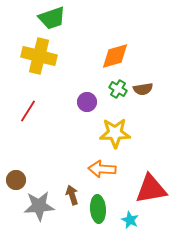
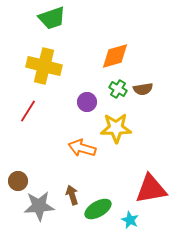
yellow cross: moved 5 px right, 10 px down
yellow star: moved 1 px right, 5 px up
orange arrow: moved 20 px left, 21 px up; rotated 12 degrees clockwise
brown circle: moved 2 px right, 1 px down
green ellipse: rotated 64 degrees clockwise
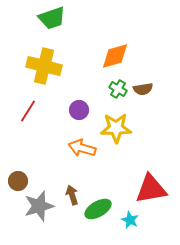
purple circle: moved 8 px left, 8 px down
gray star: rotated 12 degrees counterclockwise
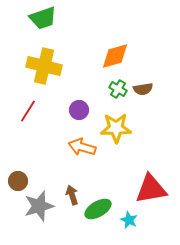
green trapezoid: moved 9 px left
orange arrow: moved 1 px up
cyan star: moved 1 px left
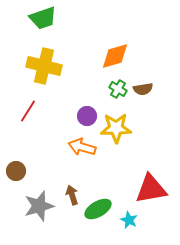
purple circle: moved 8 px right, 6 px down
brown circle: moved 2 px left, 10 px up
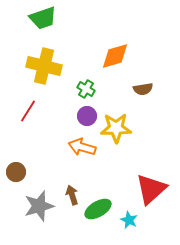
green cross: moved 32 px left
brown circle: moved 1 px down
red triangle: rotated 32 degrees counterclockwise
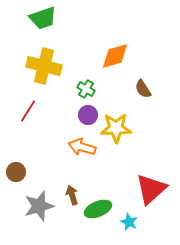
brown semicircle: rotated 66 degrees clockwise
purple circle: moved 1 px right, 1 px up
green ellipse: rotated 8 degrees clockwise
cyan star: moved 2 px down
